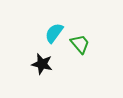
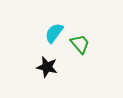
black star: moved 5 px right, 3 px down
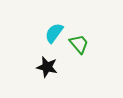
green trapezoid: moved 1 px left
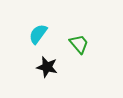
cyan semicircle: moved 16 px left, 1 px down
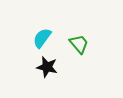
cyan semicircle: moved 4 px right, 4 px down
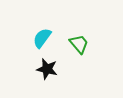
black star: moved 2 px down
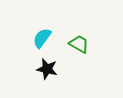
green trapezoid: rotated 20 degrees counterclockwise
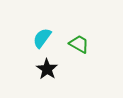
black star: rotated 20 degrees clockwise
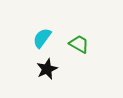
black star: rotated 15 degrees clockwise
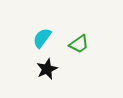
green trapezoid: rotated 115 degrees clockwise
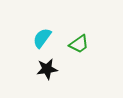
black star: rotated 15 degrees clockwise
